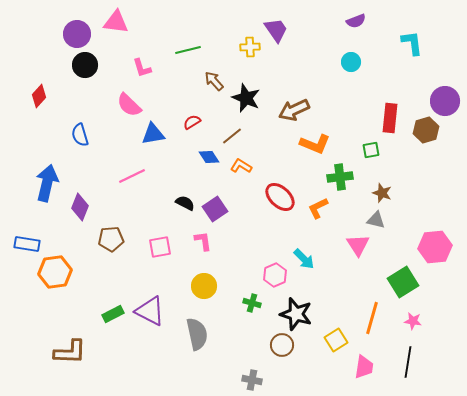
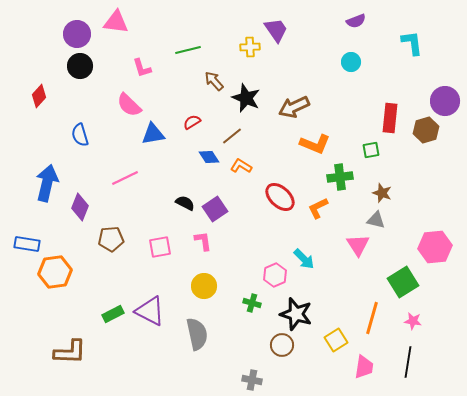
black circle at (85, 65): moved 5 px left, 1 px down
brown arrow at (294, 110): moved 3 px up
pink line at (132, 176): moved 7 px left, 2 px down
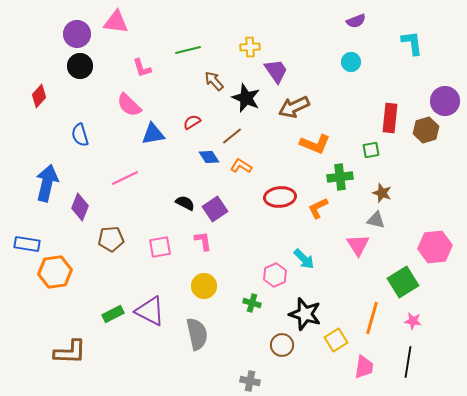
purple trapezoid at (276, 30): moved 41 px down
red ellipse at (280, 197): rotated 48 degrees counterclockwise
black star at (296, 314): moved 9 px right
gray cross at (252, 380): moved 2 px left, 1 px down
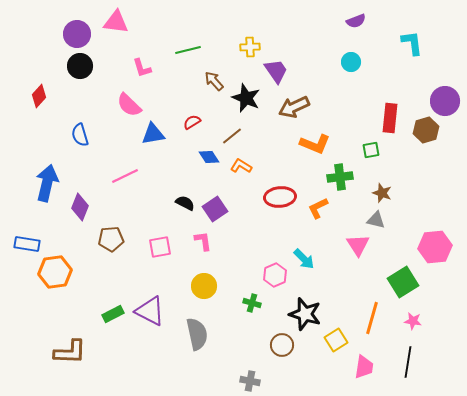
pink line at (125, 178): moved 2 px up
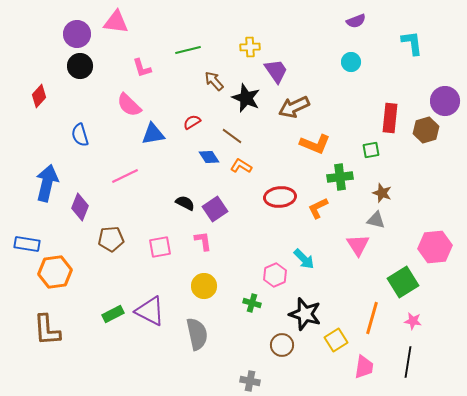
brown line at (232, 136): rotated 75 degrees clockwise
brown L-shape at (70, 352): moved 23 px left, 22 px up; rotated 84 degrees clockwise
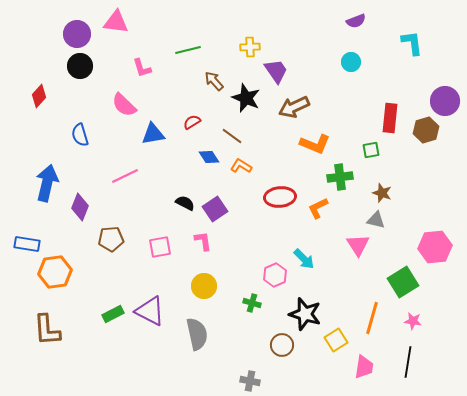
pink semicircle at (129, 105): moved 5 px left
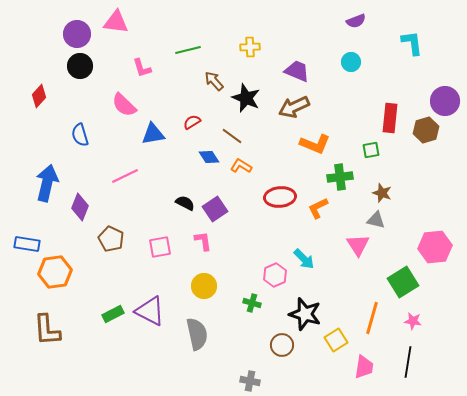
purple trapezoid at (276, 71): moved 21 px right; rotated 32 degrees counterclockwise
brown pentagon at (111, 239): rotated 30 degrees clockwise
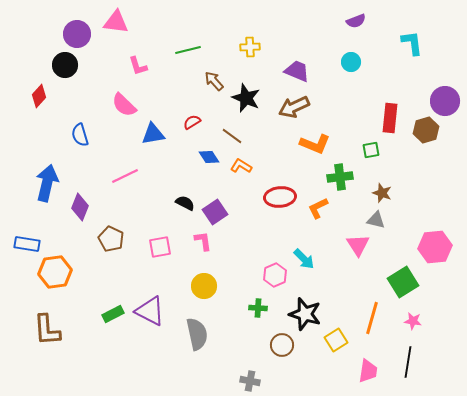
black circle at (80, 66): moved 15 px left, 1 px up
pink L-shape at (142, 68): moved 4 px left, 2 px up
purple square at (215, 209): moved 3 px down
green cross at (252, 303): moved 6 px right, 5 px down; rotated 12 degrees counterclockwise
pink trapezoid at (364, 367): moved 4 px right, 4 px down
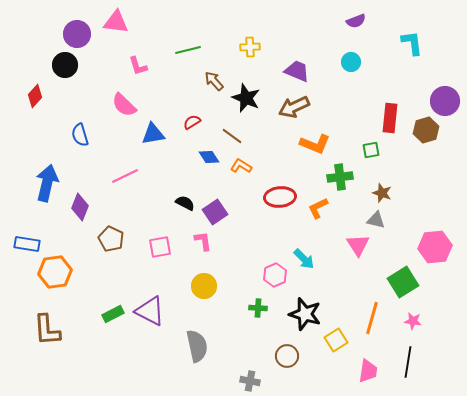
red diamond at (39, 96): moved 4 px left
gray semicircle at (197, 334): moved 12 px down
brown circle at (282, 345): moved 5 px right, 11 px down
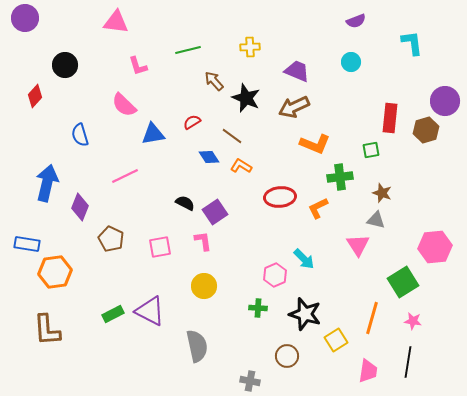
purple circle at (77, 34): moved 52 px left, 16 px up
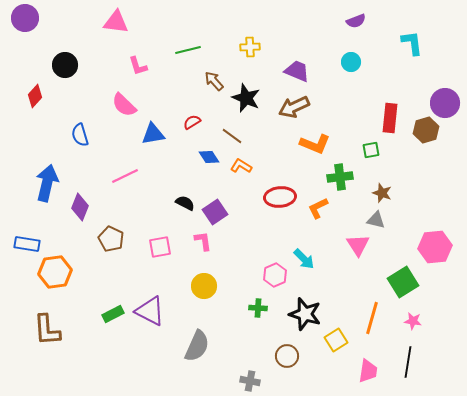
purple circle at (445, 101): moved 2 px down
gray semicircle at (197, 346): rotated 36 degrees clockwise
